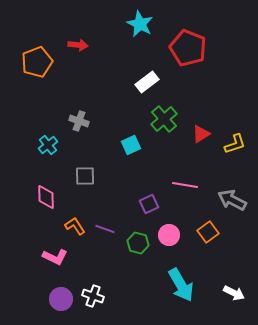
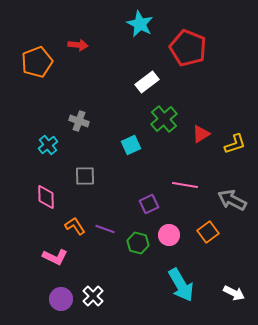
white cross: rotated 25 degrees clockwise
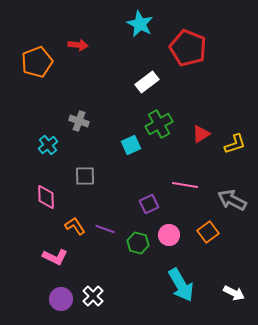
green cross: moved 5 px left, 5 px down; rotated 12 degrees clockwise
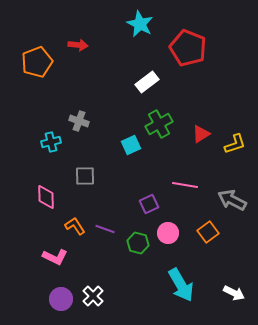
cyan cross: moved 3 px right, 3 px up; rotated 24 degrees clockwise
pink circle: moved 1 px left, 2 px up
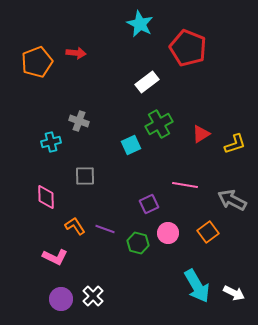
red arrow: moved 2 px left, 8 px down
cyan arrow: moved 16 px right, 1 px down
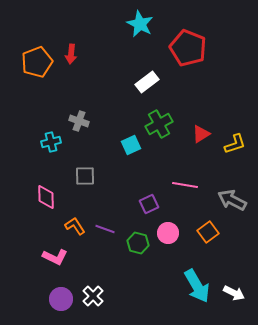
red arrow: moved 5 px left, 1 px down; rotated 90 degrees clockwise
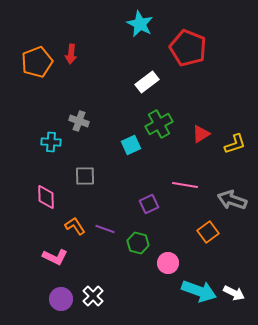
cyan cross: rotated 18 degrees clockwise
gray arrow: rotated 8 degrees counterclockwise
pink circle: moved 30 px down
cyan arrow: moved 2 px right, 5 px down; rotated 40 degrees counterclockwise
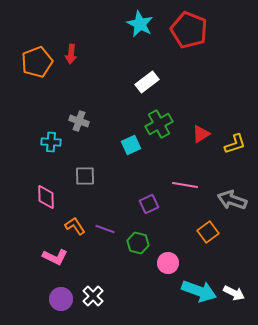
red pentagon: moved 1 px right, 18 px up
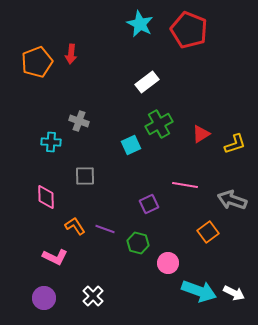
purple circle: moved 17 px left, 1 px up
